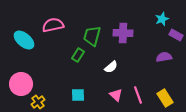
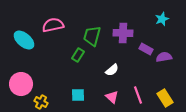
purple rectangle: moved 30 px left, 14 px down
white semicircle: moved 1 px right, 3 px down
pink triangle: moved 4 px left, 2 px down
yellow cross: moved 3 px right; rotated 24 degrees counterclockwise
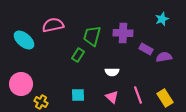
white semicircle: moved 2 px down; rotated 40 degrees clockwise
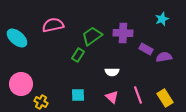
green trapezoid: rotated 40 degrees clockwise
cyan ellipse: moved 7 px left, 2 px up
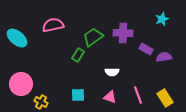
green trapezoid: moved 1 px right, 1 px down
pink triangle: moved 2 px left; rotated 24 degrees counterclockwise
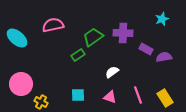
green rectangle: rotated 24 degrees clockwise
white semicircle: rotated 144 degrees clockwise
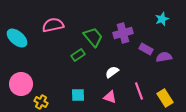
purple cross: rotated 18 degrees counterclockwise
green trapezoid: rotated 85 degrees clockwise
pink line: moved 1 px right, 4 px up
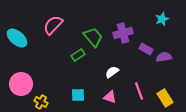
pink semicircle: rotated 35 degrees counterclockwise
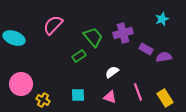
cyan ellipse: moved 3 px left; rotated 20 degrees counterclockwise
green rectangle: moved 1 px right, 1 px down
pink line: moved 1 px left, 1 px down
yellow cross: moved 2 px right, 2 px up
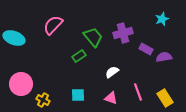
pink triangle: moved 1 px right, 1 px down
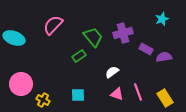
pink triangle: moved 6 px right, 4 px up
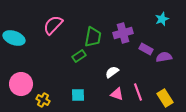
green trapezoid: rotated 50 degrees clockwise
